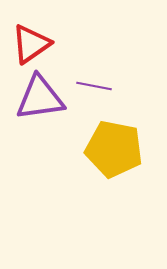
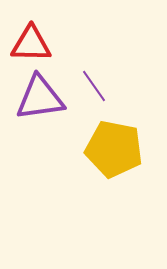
red triangle: rotated 36 degrees clockwise
purple line: rotated 44 degrees clockwise
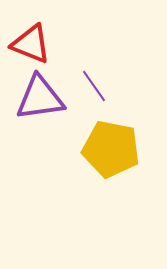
red triangle: rotated 21 degrees clockwise
yellow pentagon: moved 3 px left
